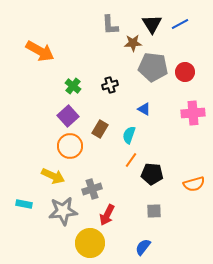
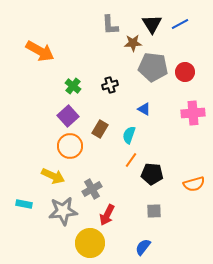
gray cross: rotated 12 degrees counterclockwise
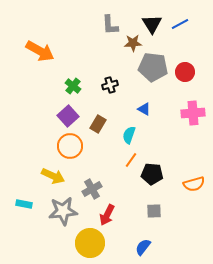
brown rectangle: moved 2 px left, 5 px up
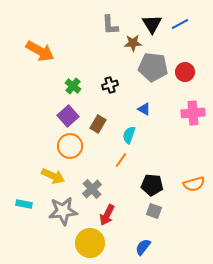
orange line: moved 10 px left
black pentagon: moved 11 px down
gray cross: rotated 12 degrees counterclockwise
gray square: rotated 21 degrees clockwise
